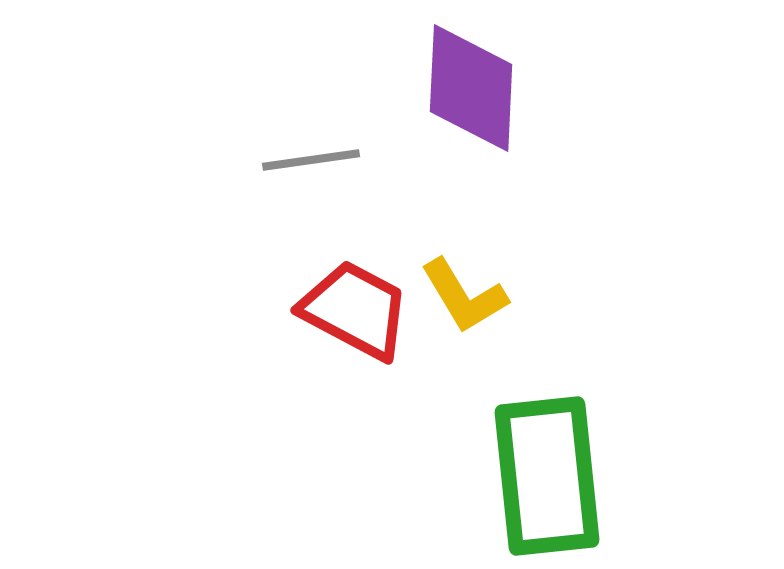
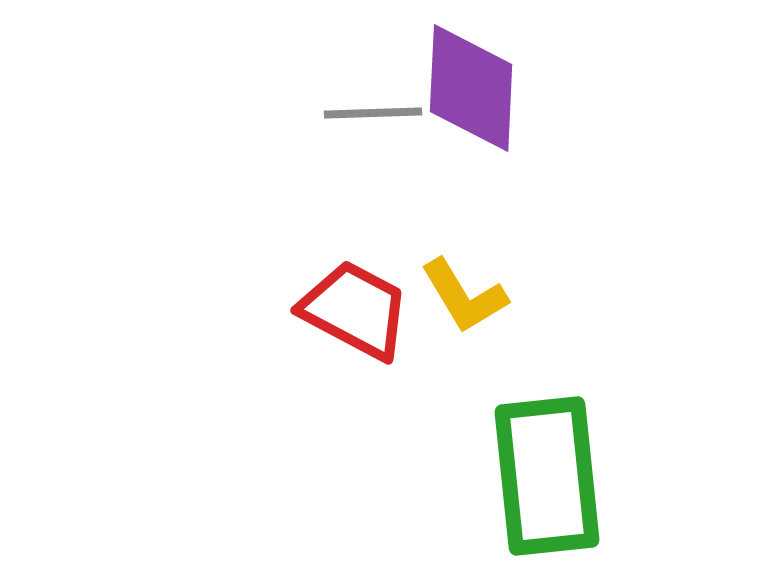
gray line: moved 62 px right, 47 px up; rotated 6 degrees clockwise
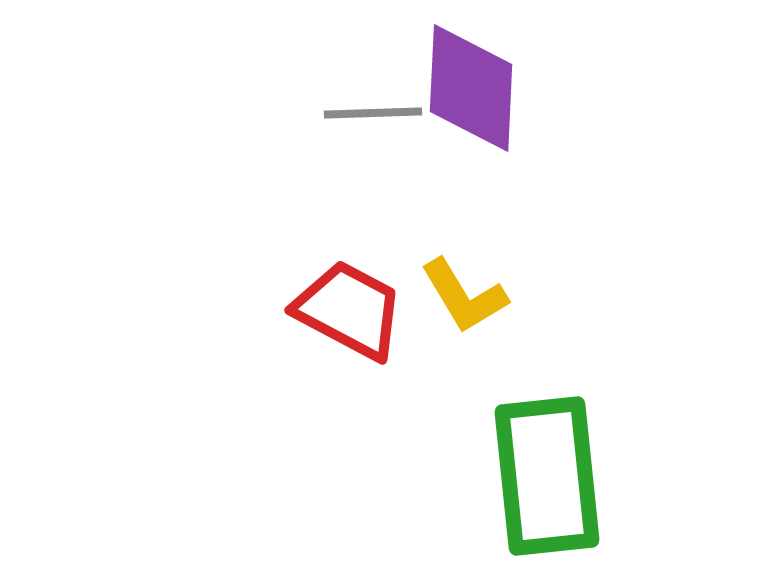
red trapezoid: moved 6 px left
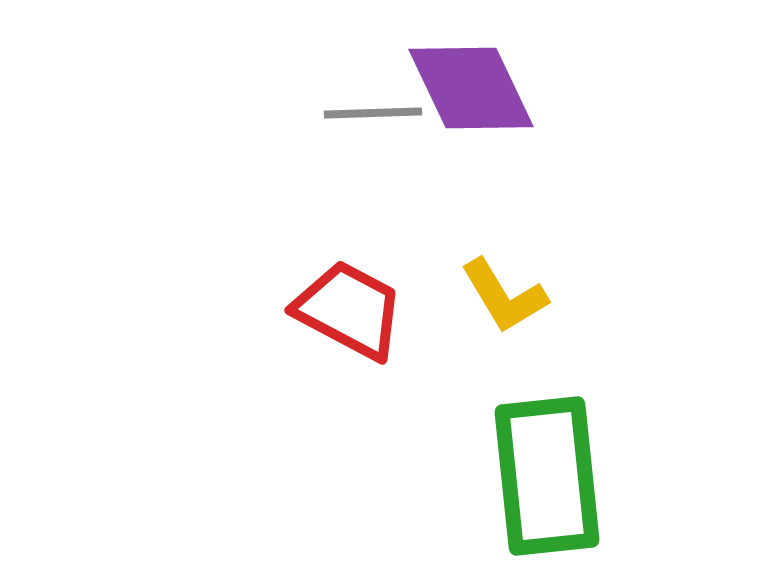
purple diamond: rotated 28 degrees counterclockwise
yellow L-shape: moved 40 px right
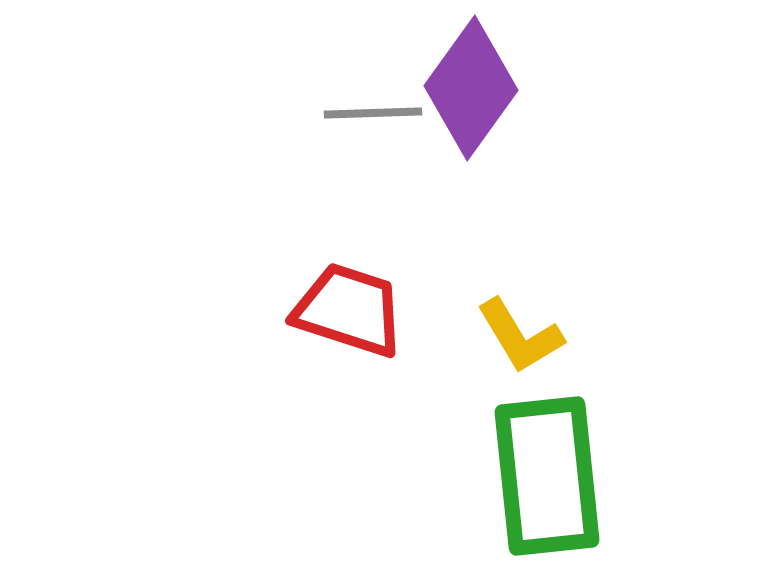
purple diamond: rotated 61 degrees clockwise
yellow L-shape: moved 16 px right, 40 px down
red trapezoid: rotated 10 degrees counterclockwise
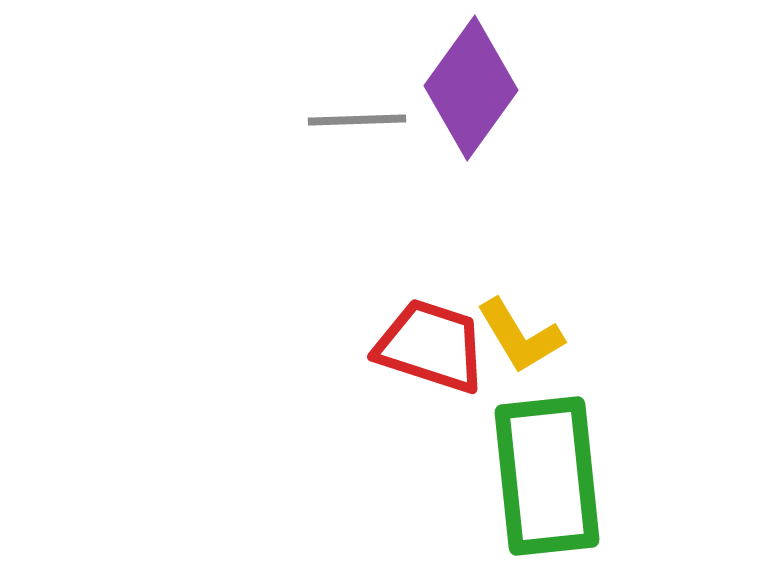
gray line: moved 16 px left, 7 px down
red trapezoid: moved 82 px right, 36 px down
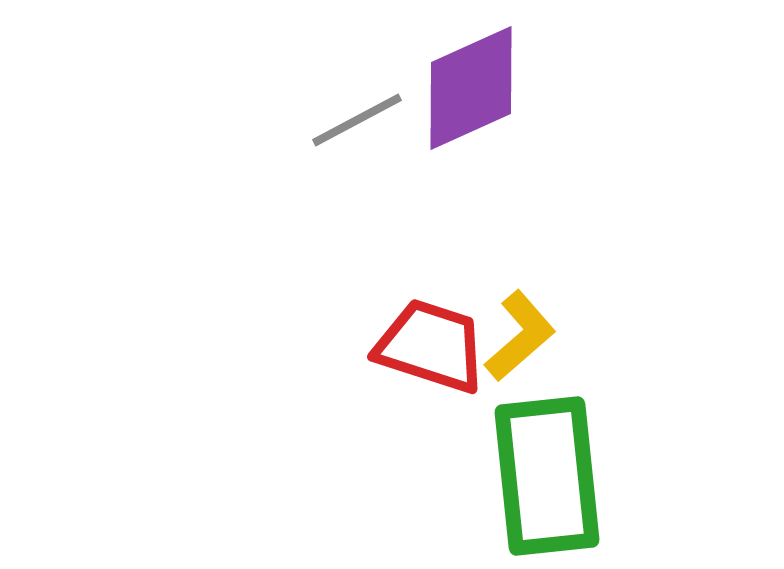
purple diamond: rotated 30 degrees clockwise
gray line: rotated 26 degrees counterclockwise
yellow L-shape: rotated 100 degrees counterclockwise
